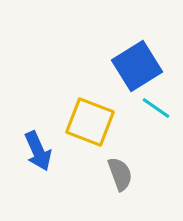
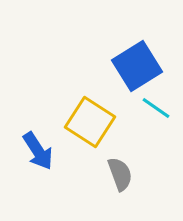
yellow square: rotated 12 degrees clockwise
blue arrow: rotated 9 degrees counterclockwise
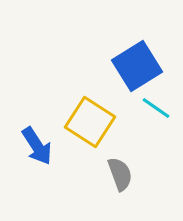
blue arrow: moved 1 px left, 5 px up
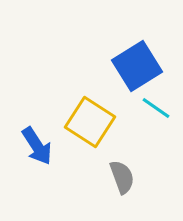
gray semicircle: moved 2 px right, 3 px down
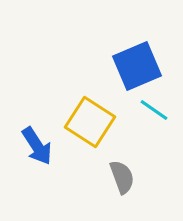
blue square: rotated 9 degrees clockwise
cyan line: moved 2 px left, 2 px down
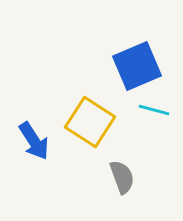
cyan line: rotated 20 degrees counterclockwise
blue arrow: moved 3 px left, 5 px up
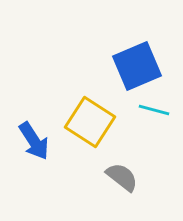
gray semicircle: rotated 32 degrees counterclockwise
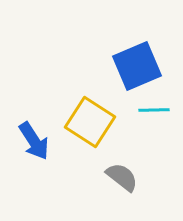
cyan line: rotated 16 degrees counterclockwise
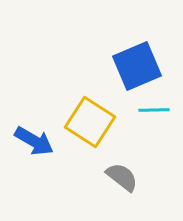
blue arrow: rotated 27 degrees counterclockwise
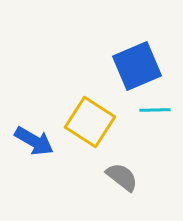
cyan line: moved 1 px right
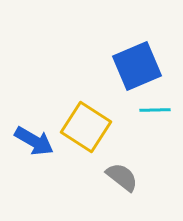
yellow square: moved 4 px left, 5 px down
